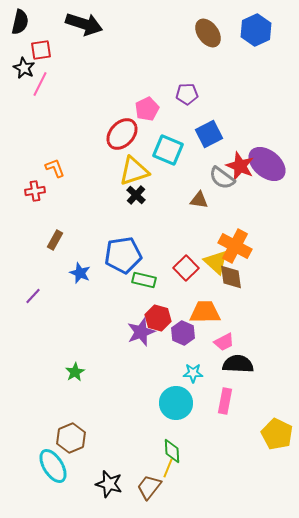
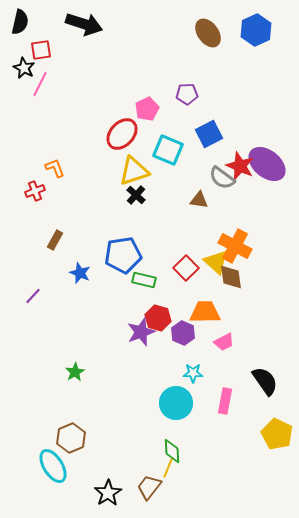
red cross at (35, 191): rotated 12 degrees counterclockwise
black semicircle at (238, 364): moved 27 px right, 17 px down; rotated 52 degrees clockwise
black star at (109, 484): moved 1 px left, 9 px down; rotated 24 degrees clockwise
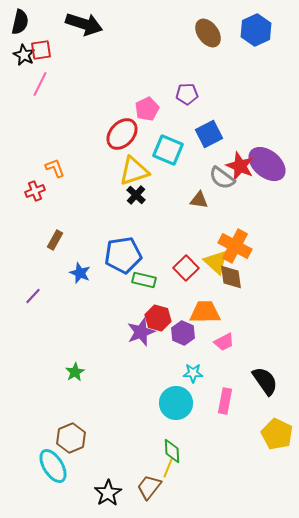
black star at (24, 68): moved 13 px up
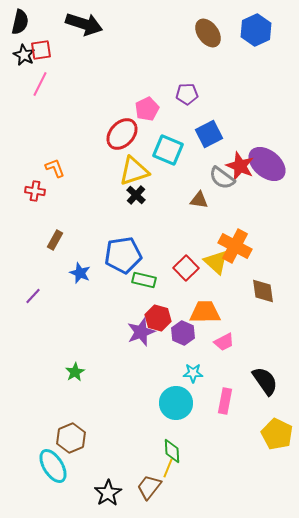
red cross at (35, 191): rotated 30 degrees clockwise
brown diamond at (231, 277): moved 32 px right, 14 px down
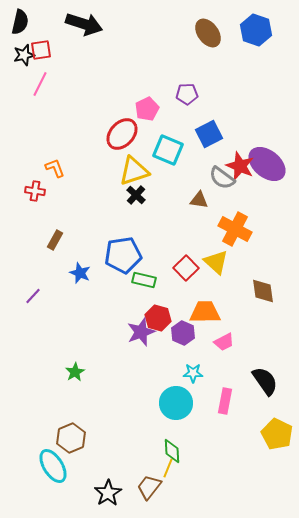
blue hexagon at (256, 30): rotated 16 degrees counterclockwise
black star at (24, 55): rotated 30 degrees clockwise
orange cross at (235, 246): moved 17 px up
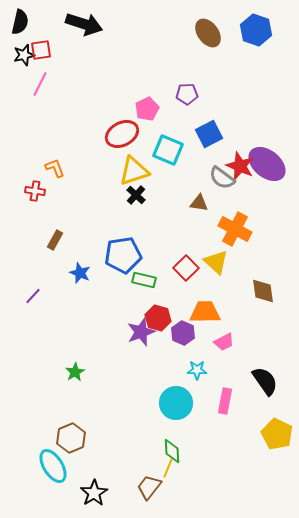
red ellipse at (122, 134): rotated 20 degrees clockwise
brown triangle at (199, 200): moved 3 px down
cyan star at (193, 373): moved 4 px right, 3 px up
black star at (108, 493): moved 14 px left
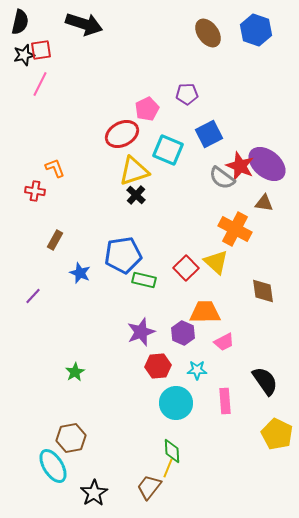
brown triangle at (199, 203): moved 65 px right
red hexagon at (158, 318): moved 48 px down; rotated 20 degrees counterclockwise
pink rectangle at (225, 401): rotated 15 degrees counterclockwise
brown hexagon at (71, 438): rotated 12 degrees clockwise
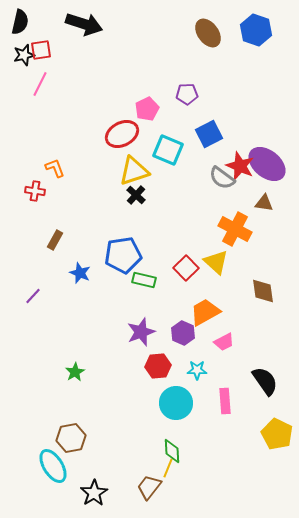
orange trapezoid at (205, 312): rotated 28 degrees counterclockwise
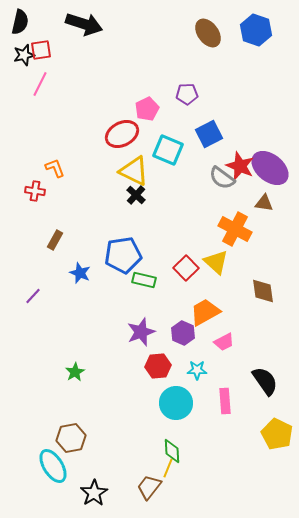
purple ellipse at (267, 164): moved 3 px right, 4 px down
yellow triangle at (134, 171): rotated 44 degrees clockwise
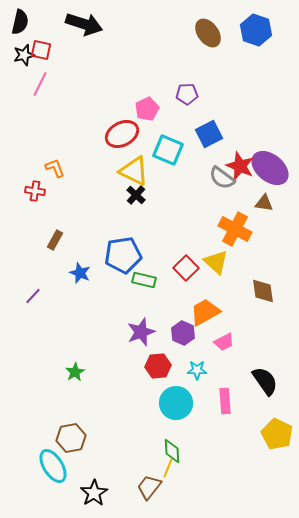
red square at (41, 50): rotated 20 degrees clockwise
